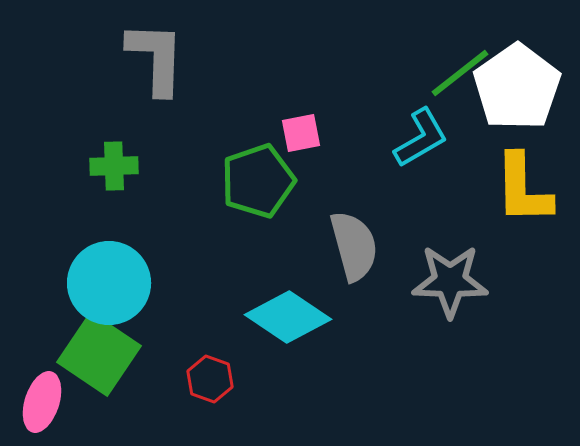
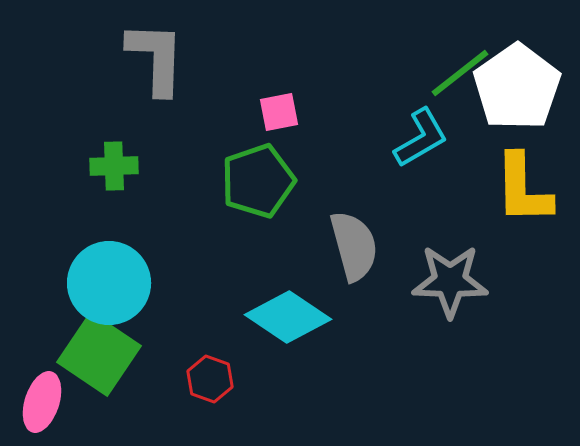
pink square: moved 22 px left, 21 px up
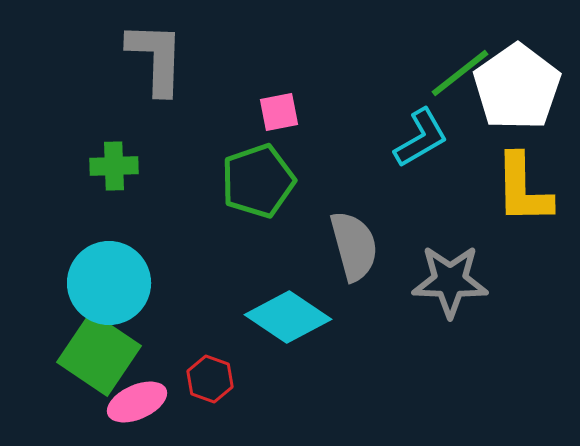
pink ellipse: moved 95 px right; rotated 48 degrees clockwise
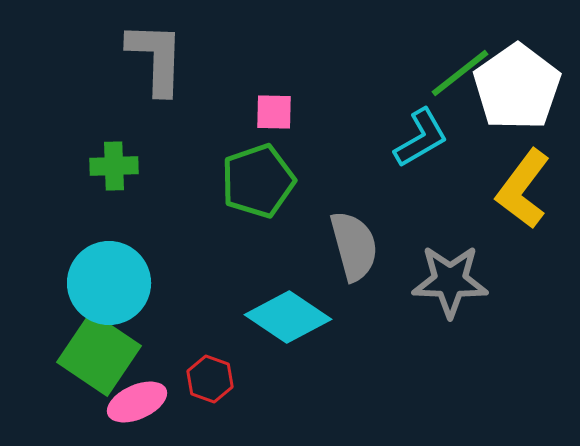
pink square: moved 5 px left; rotated 12 degrees clockwise
yellow L-shape: rotated 38 degrees clockwise
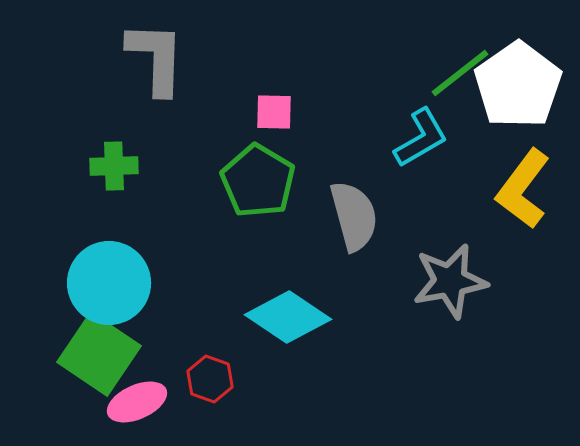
white pentagon: moved 1 px right, 2 px up
green pentagon: rotated 22 degrees counterclockwise
gray semicircle: moved 30 px up
gray star: rotated 12 degrees counterclockwise
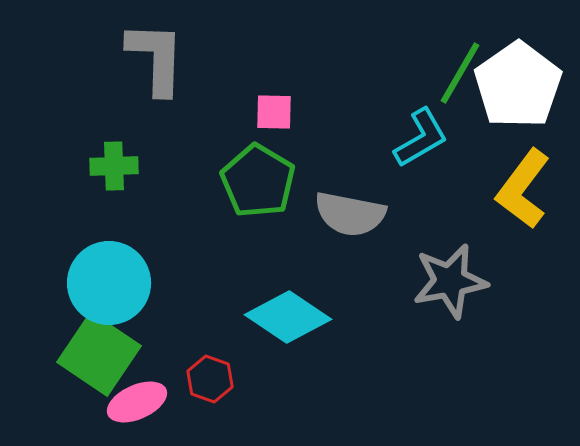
green line: rotated 22 degrees counterclockwise
gray semicircle: moved 4 px left, 2 px up; rotated 116 degrees clockwise
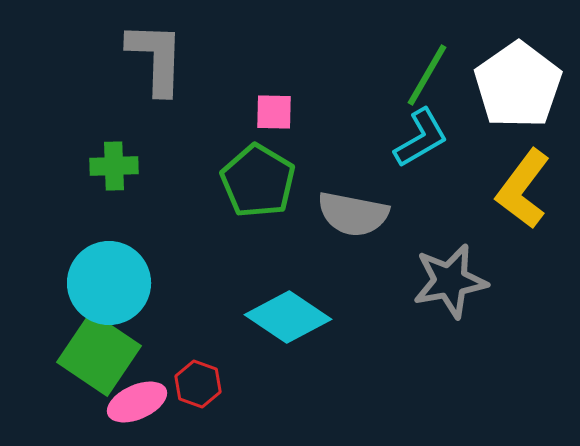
green line: moved 33 px left, 2 px down
gray semicircle: moved 3 px right
red hexagon: moved 12 px left, 5 px down
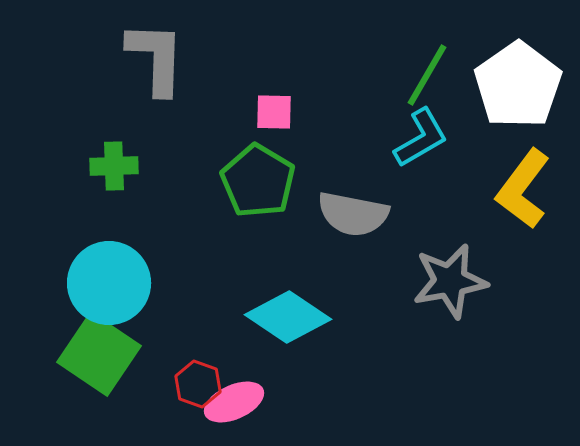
pink ellipse: moved 97 px right
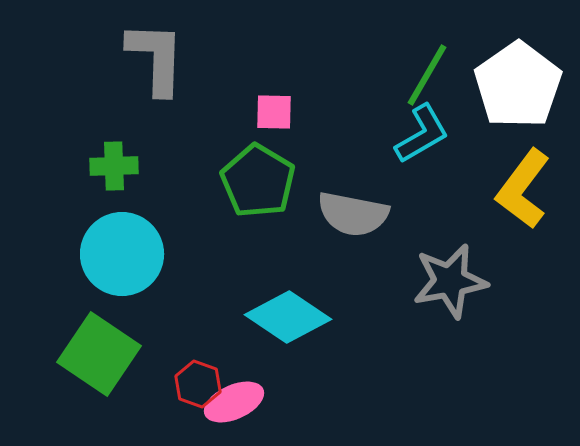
cyan L-shape: moved 1 px right, 4 px up
cyan circle: moved 13 px right, 29 px up
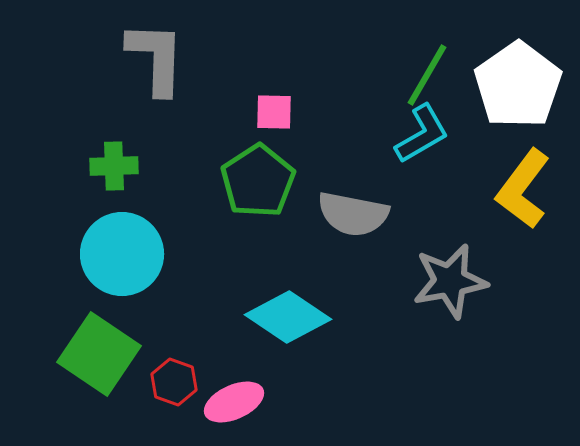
green pentagon: rotated 8 degrees clockwise
red hexagon: moved 24 px left, 2 px up
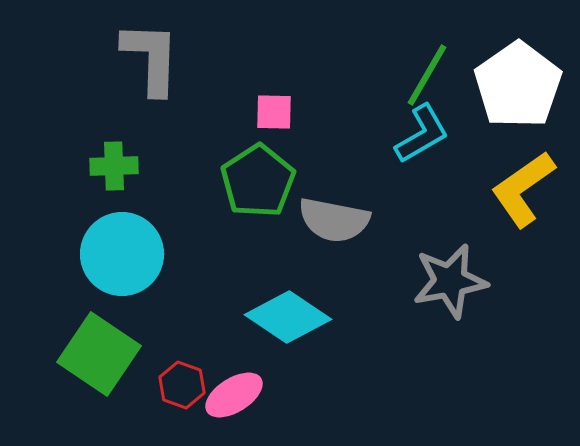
gray L-shape: moved 5 px left
yellow L-shape: rotated 18 degrees clockwise
gray semicircle: moved 19 px left, 6 px down
red hexagon: moved 8 px right, 3 px down
pink ellipse: moved 7 px up; rotated 8 degrees counterclockwise
